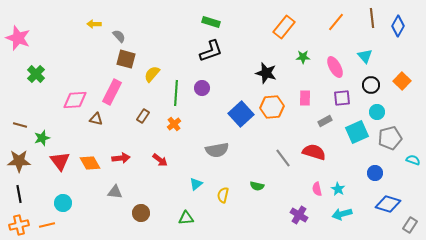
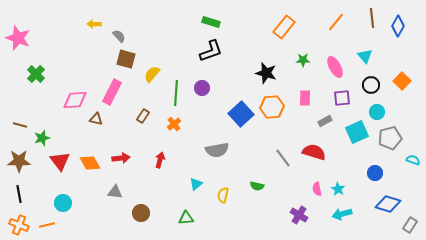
green star at (303, 57): moved 3 px down
red arrow at (160, 160): rotated 112 degrees counterclockwise
orange cross at (19, 225): rotated 36 degrees clockwise
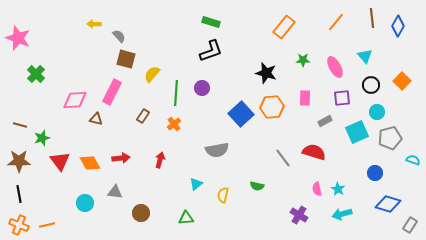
cyan circle at (63, 203): moved 22 px right
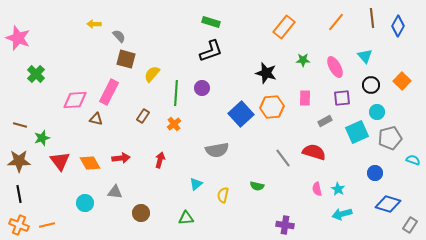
pink rectangle at (112, 92): moved 3 px left
purple cross at (299, 215): moved 14 px left, 10 px down; rotated 24 degrees counterclockwise
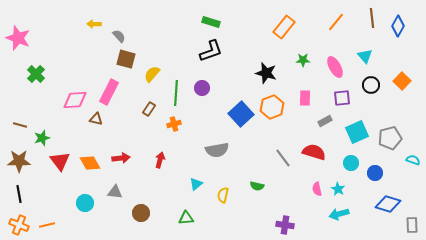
orange hexagon at (272, 107): rotated 15 degrees counterclockwise
cyan circle at (377, 112): moved 26 px left, 51 px down
brown rectangle at (143, 116): moved 6 px right, 7 px up
orange cross at (174, 124): rotated 24 degrees clockwise
cyan arrow at (342, 214): moved 3 px left
gray rectangle at (410, 225): moved 2 px right; rotated 35 degrees counterclockwise
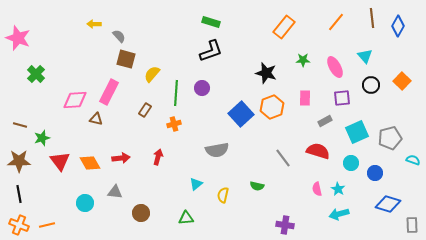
brown rectangle at (149, 109): moved 4 px left, 1 px down
red semicircle at (314, 152): moved 4 px right, 1 px up
red arrow at (160, 160): moved 2 px left, 3 px up
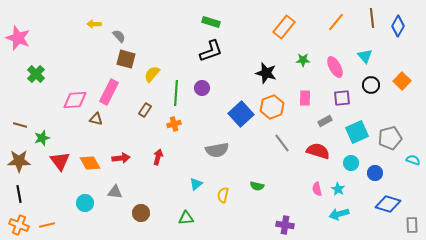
gray line at (283, 158): moved 1 px left, 15 px up
